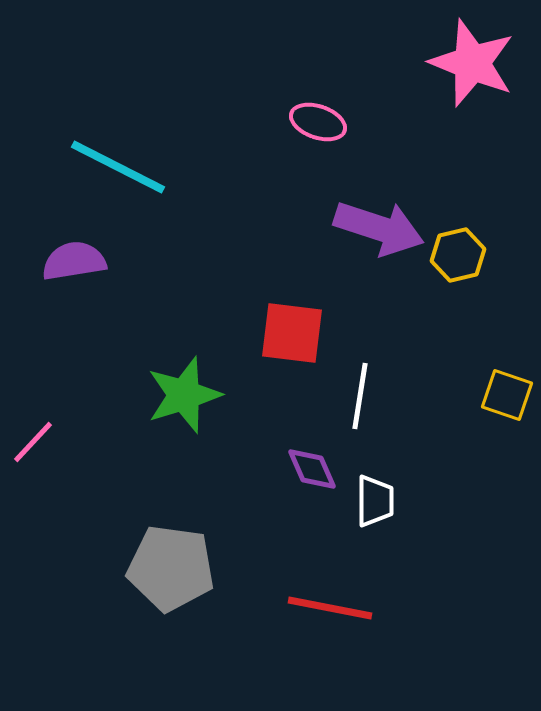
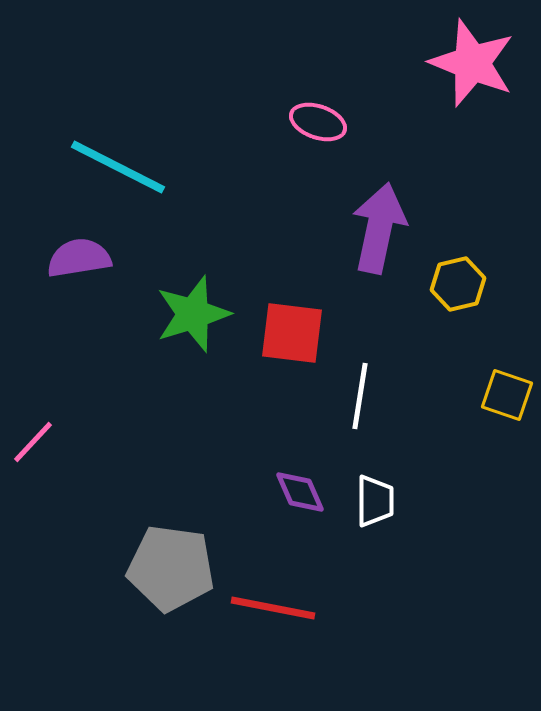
purple arrow: rotated 96 degrees counterclockwise
yellow hexagon: moved 29 px down
purple semicircle: moved 5 px right, 3 px up
green star: moved 9 px right, 81 px up
purple diamond: moved 12 px left, 23 px down
red line: moved 57 px left
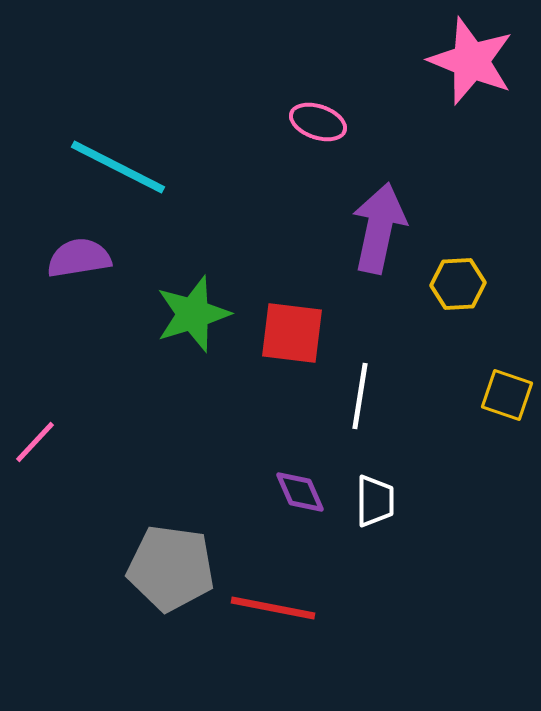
pink star: moved 1 px left, 2 px up
yellow hexagon: rotated 10 degrees clockwise
pink line: moved 2 px right
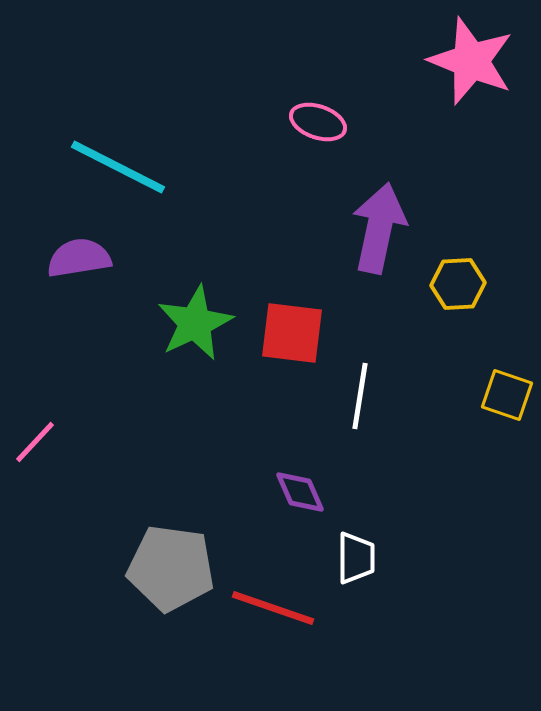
green star: moved 2 px right, 9 px down; rotated 8 degrees counterclockwise
white trapezoid: moved 19 px left, 57 px down
red line: rotated 8 degrees clockwise
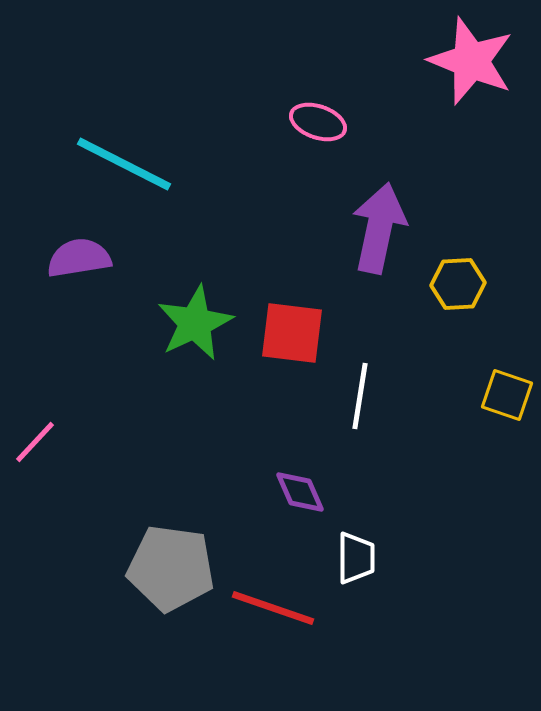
cyan line: moved 6 px right, 3 px up
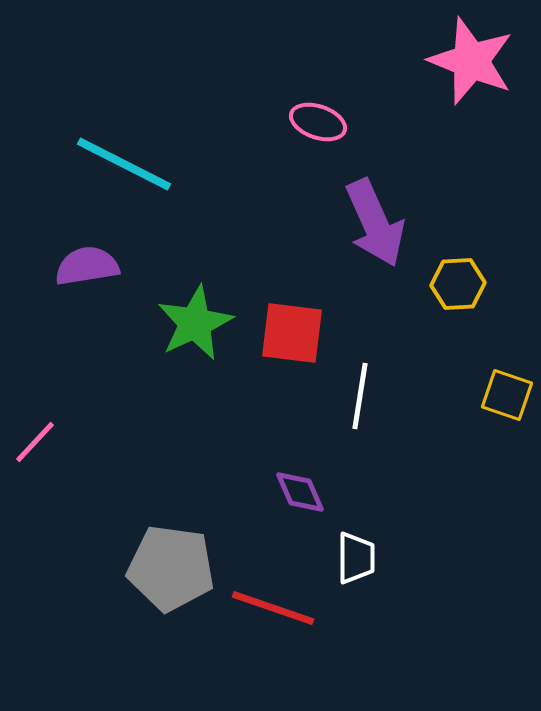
purple arrow: moved 4 px left, 5 px up; rotated 144 degrees clockwise
purple semicircle: moved 8 px right, 8 px down
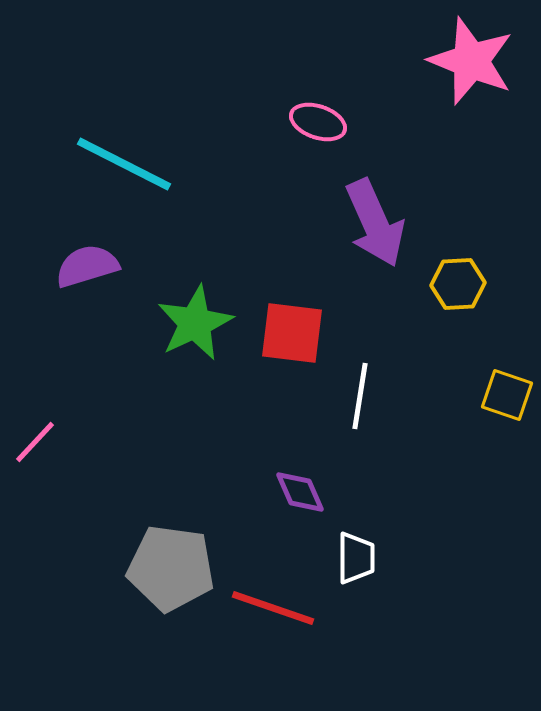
purple semicircle: rotated 8 degrees counterclockwise
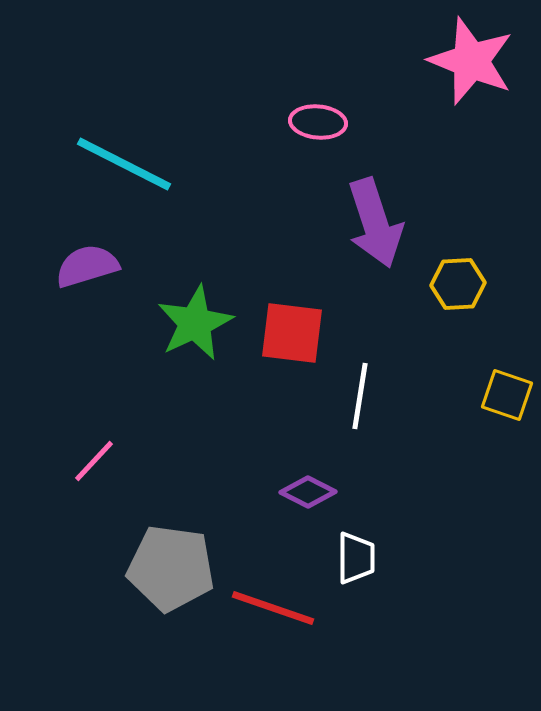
pink ellipse: rotated 14 degrees counterclockwise
purple arrow: rotated 6 degrees clockwise
pink line: moved 59 px right, 19 px down
purple diamond: moved 8 px right; rotated 40 degrees counterclockwise
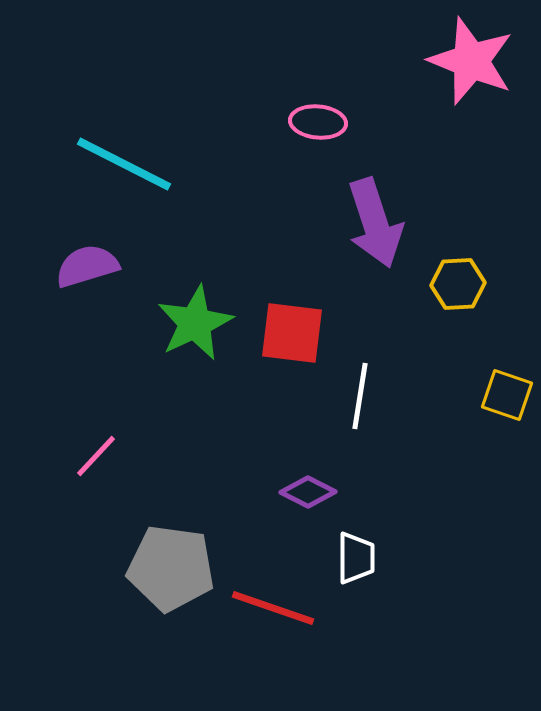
pink line: moved 2 px right, 5 px up
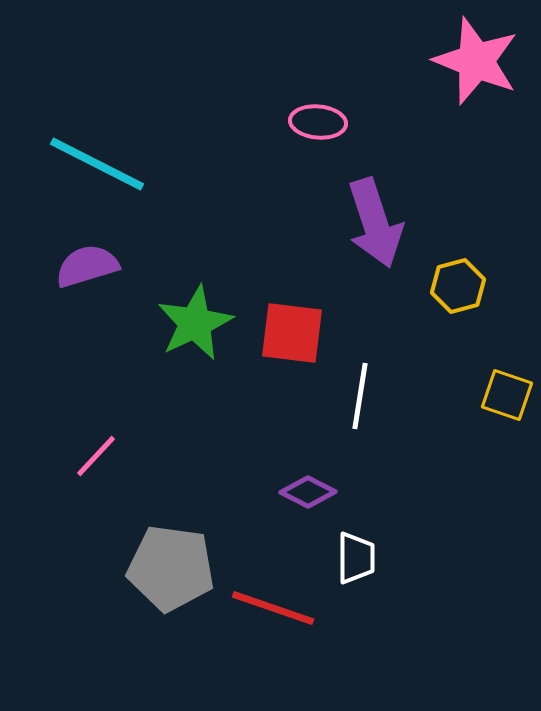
pink star: moved 5 px right
cyan line: moved 27 px left
yellow hexagon: moved 2 px down; rotated 12 degrees counterclockwise
